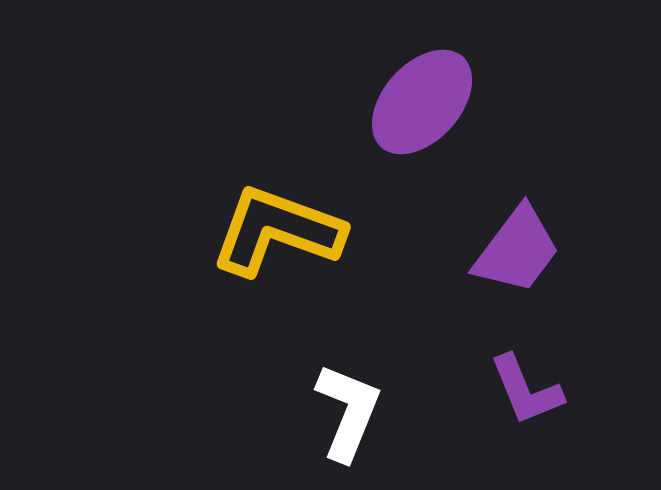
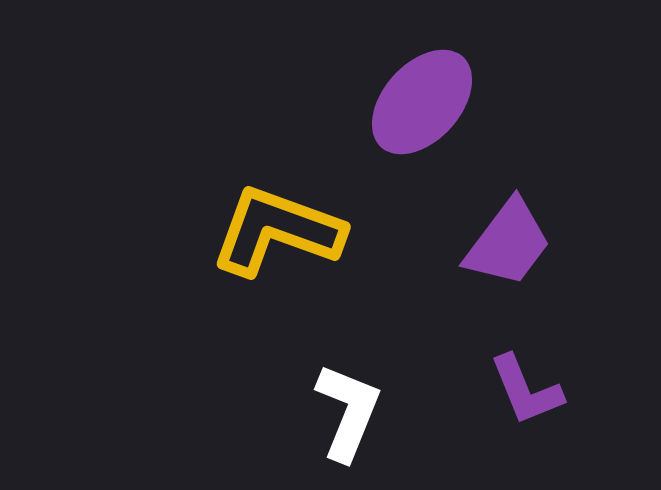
purple trapezoid: moved 9 px left, 7 px up
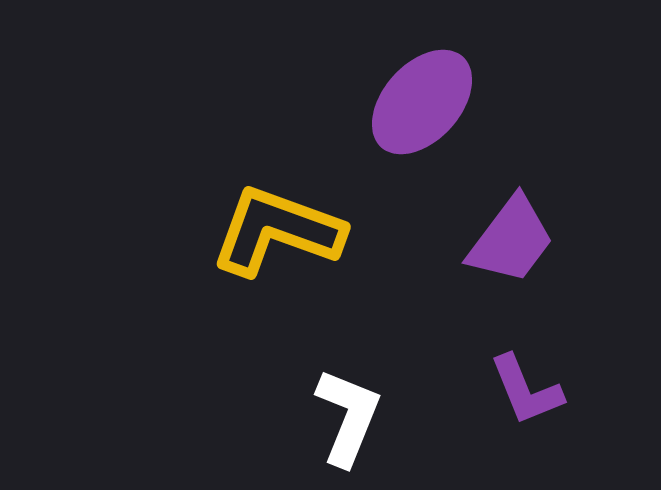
purple trapezoid: moved 3 px right, 3 px up
white L-shape: moved 5 px down
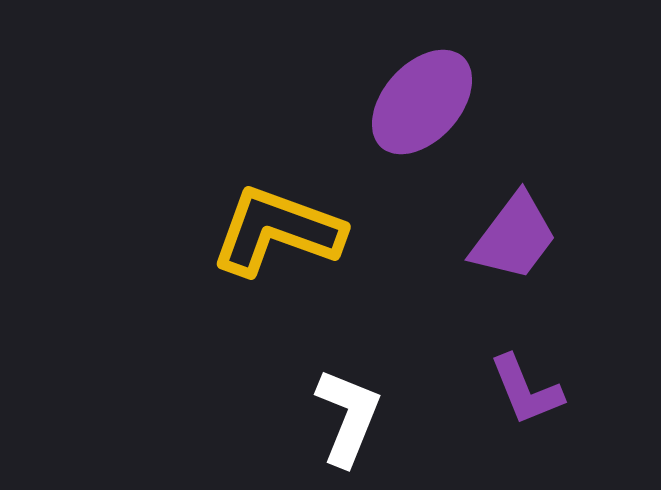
purple trapezoid: moved 3 px right, 3 px up
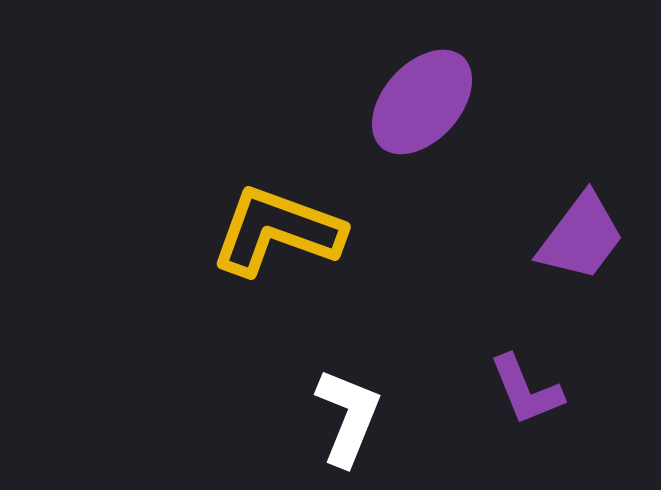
purple trapezoid: moved 67 px right
